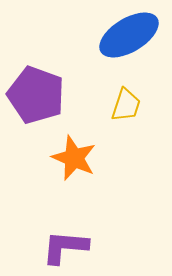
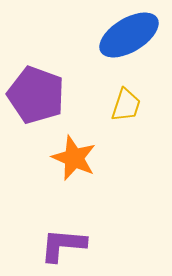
purple L-shape: moved 2 px left, 2 px up
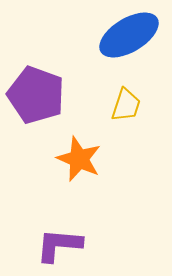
orange star: moved 5 px right, 1 px down
purple L-shape: moved 4 px left
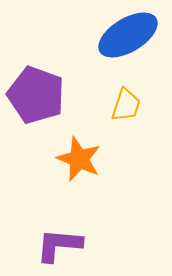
blue ellipse: moved 1 px left
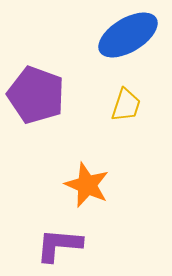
orange star: moved 8 px right, 26 px down
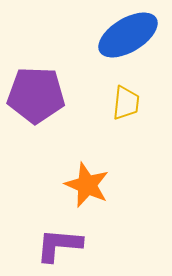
purple pentagon: rotated 18 degrees counterclockwise
yellow trapezoid: moved 2 px up; rotated 12 degrees counterclockwise
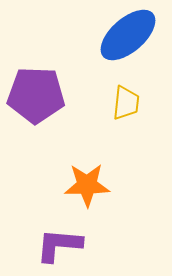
blue ellipse: rotated 10 degrees counterclockwise
orange star: rotated 24 degrees counterclockwise
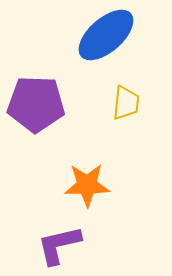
blue ellipse: moved 22 px left
purple pentagon: moved 9 px down
purple L-shape: rotated 18 degrees counterclockwise
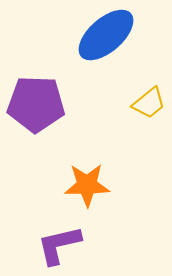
yellow trapezoid: moved 23 px right; rotated 45 degrees clockwise
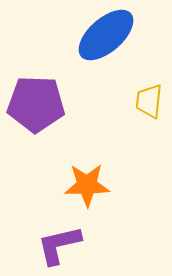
yellow trapezoid: moved 2 px up; rotated 135 degrees clockwise
